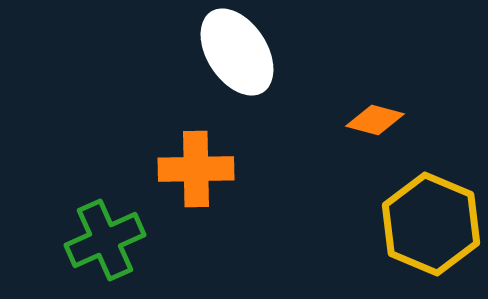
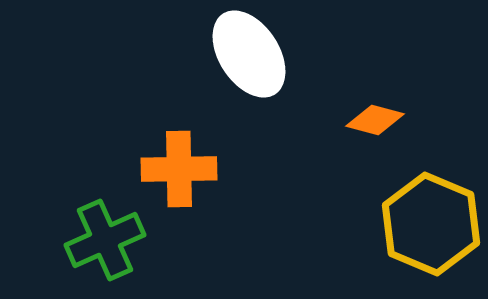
white ellipse: moved 12 px right, 2 px down
orange cross: moved 17 px left
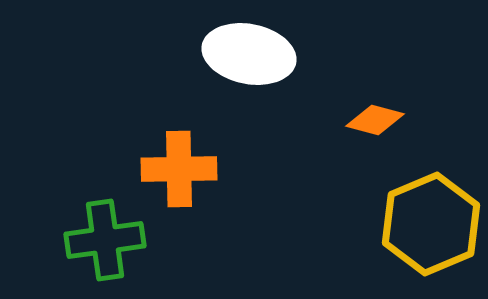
white ellipse: rotated 46 degrees counterclockwise
yellow hexagon: rotated 14 degrees clockwise
green cross: rotated 16 degrees clockwise
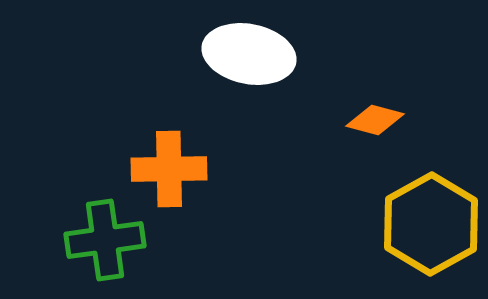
orange cross: moved 10 px left
yellow hexagon: rotated 6 degrees counterclockwise
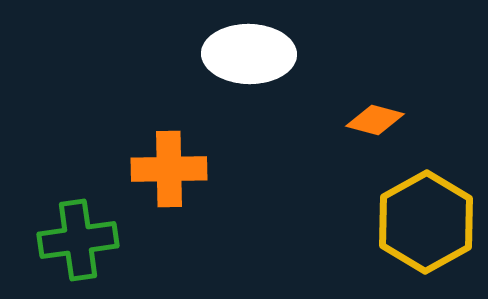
white ellipse: rotated 10 degrees counterclockwise
yellow hexagon: moved 5 px left, 2 px up
green cross: moved 27 px left
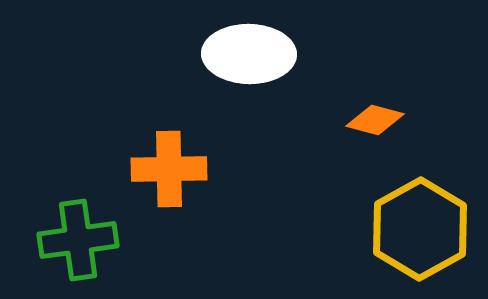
yellow hexagon: moved 6 px left, 7 px down
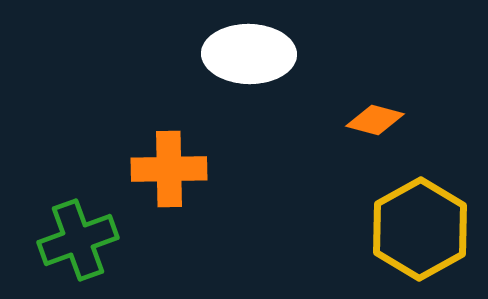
green cross: rotated 12 degrees counterclockwise
